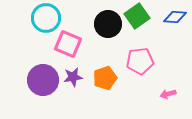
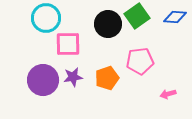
pink square: rotated 24 degrees counterclockwise
orange pentagon: moved 2 px right
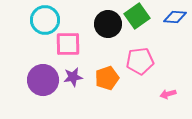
cyan circle: moved 1 px left, 2 px down
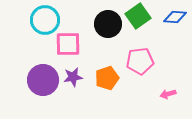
green square: moved 1 px right
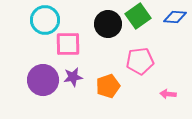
orange pentagon: moved 1 px right, 8 px down
pink arrow: rotated 21 degrees clockwise
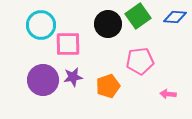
cyan circle: moved 4 px left, 5 px down
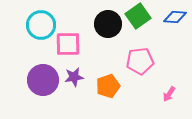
purple star: moved 1 px right
pink arrow: moved 1 px right; rotated 63 degrees counterclockwise
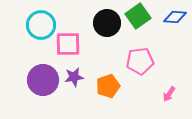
black circle: moved 1 px left, 1 px up
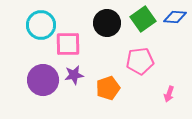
green square: moved 5 px right, 3 px down
purple star: moved 2 px up
orange pentagon: moved 2 px down
pink arrow: rotated 14 degrees counterclockwise
